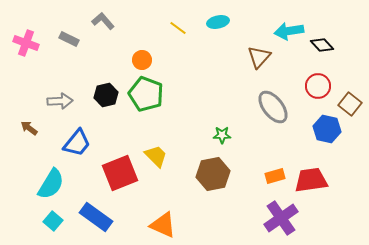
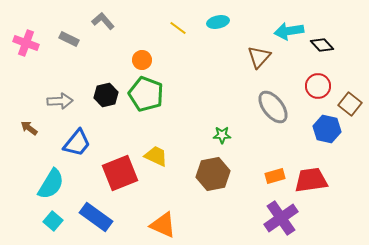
yellow trapezoid: rotated 20 degrees counterclockwise
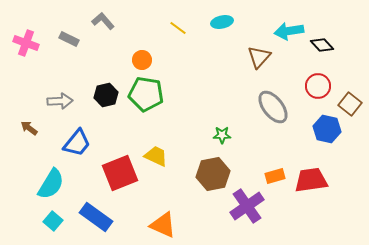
cyan ellipse: moved 4 px right
green pentagon: rotated 12 degrees counterclockwise
purple cross: moved 34 px left, 12 px up
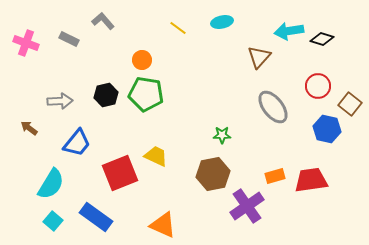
black diamond: moved 6 px up; rotated 30 degrees counterclockwise
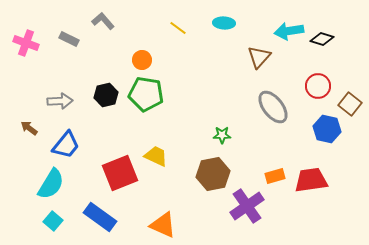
cyan ellipse: moved 2 px right, 1 px down; rotated 15 degrees clockwise
blue trapezoid: moved 11 px left, 2 px down
blue rectangle: moved 4 px right
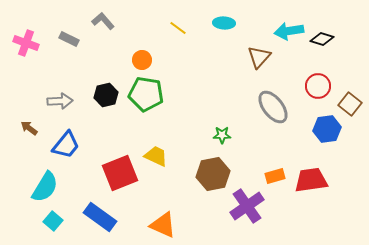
blue hexagon: rotated 20 degrees counterclockwise
cyan semicircle: moved 6 px left, 3 px down
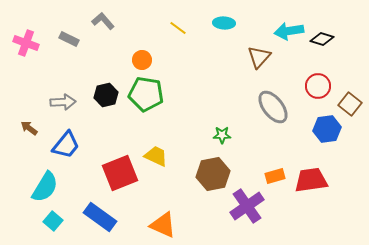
gray arrow: moved 3 px right, 1 px down
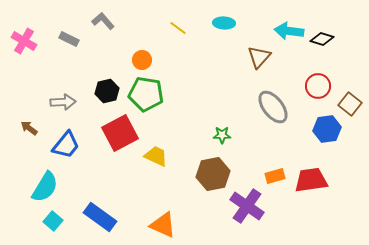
cyan arrow: rotated 16 degrees clockwise
pink cross: moved 2 px left, 2 px up; rotated 10 degrees clockwise
black hexagon: moved 1 px right, 4 px up
red square: moved 40 px up; rotated 6 degrees counterclockwise
purple cross: rotated 20 degrees counterclockwise
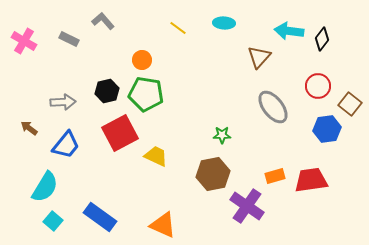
black diamond: rotated 70 degrees counterclockwise
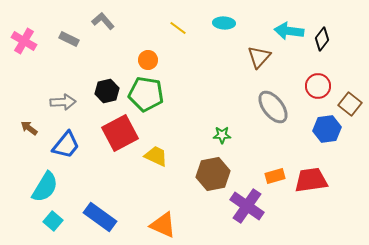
orange circle: moved 6 px right
